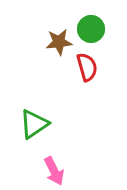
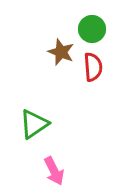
green circle: moved 1 px right
brown star: moved 2 px right, 10 px down; rotated 28 degrees clockwise
red semicircle: moved 6 px right; rotated 12 degrees clockwise
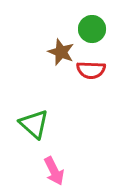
red semicircle: moved 2 px left, 3 px down; rotated 96 degrees clockwise
green triangle: rotated 44 degrees counterclockwise
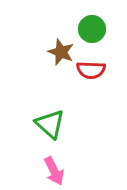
green triangle: moved 16 px right
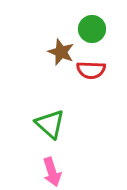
pink arrow: moved 2 px left, 1 px down; rotated 8 degrees clockwise
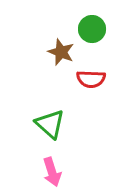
red semicircle: moved 9 px down
